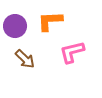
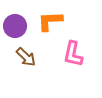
pink L-shape: moved 1 px right, 2 px down; rotated 64 degrees counterclockwise
brown arrow: moved 1 px right, 2 px up
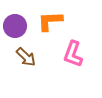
pink L-shape: rotated 8 degrees clockwise
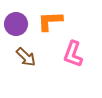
purple circle: moved 1 px right, 2 px up
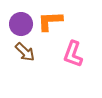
purple circle: moved 5 px right
brown arrow: moved 1 px left, 5 px up
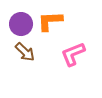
pink L-shape: rotated 48 degrees clockwise
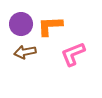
orange L-shape: moved 5 px down
brown arrow: rotated 125 degrees clockwise
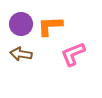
brown arrow: moved 4 px left, 2 px down; rotated 20 degrees clockwise
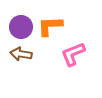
purple circle: moved 3 px down
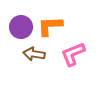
brown arrow: moved 13 px right
